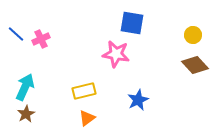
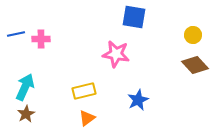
blue square: moved 2 px right, 6 px up
blue line: rotated 54 degrees counterclockwise
pink cross: rotated 24 degrees clockwise
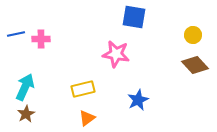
yellow rectangle: moved 1 px left, 2 px up
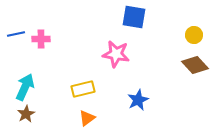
yellow circle: moved 1 px right
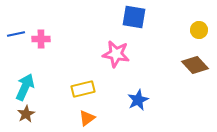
yellow circle: moved 5 px right, 5 px up
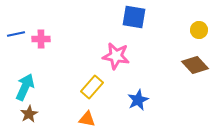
pink star: moved 2 px down
yellow rectangle: moved 9 px right, 2 px up; rotated 35 degrees counterclockwise
brown star: moved 3 px right
orange triangle: moved 1 px down; rotated 48 degrees clockwise
